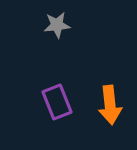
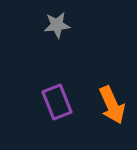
orange arrow: moved 2 px right; rotated 18 degrees counterclockwise
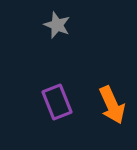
gray star: rotated 28 degrees clockwise
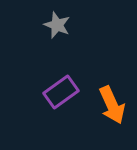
purple rectangle: moved 4 px right, 10 px up; rotated 76 degrees clockwise
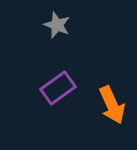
purple rectangle: moved 3 px left, 4 px up
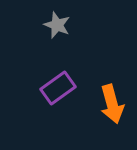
orange arrow: moved 1 px up; rotated 9 degrees clockwise
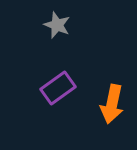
orange arrow: rotated 27 degrees clockwise
